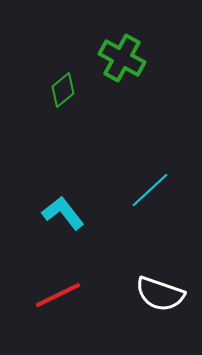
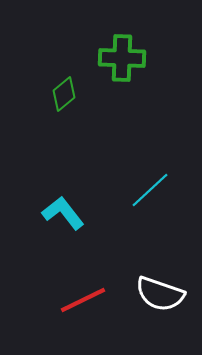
green cross: rotated 27 degrees counterclockwise
green diamond: moved 1 px right, 4 px down
red line: moved 25 px right, 5 px down
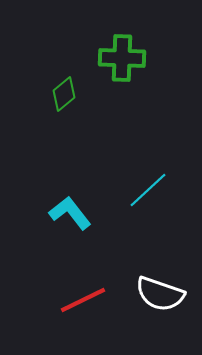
cyan line: moved 2 px left
cyan L-shape: moved 7 px right
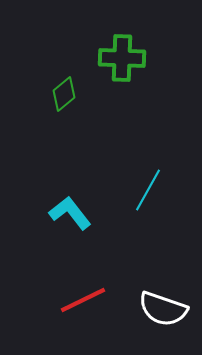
cyan line: rotated 18 degrees counterclockwise
white semicircle: moved 3 px right, 15 px down
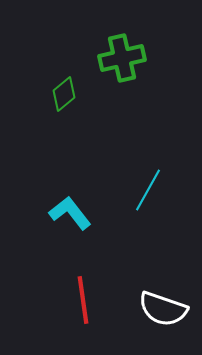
green cross: rotated 15 degrees counterclockwise
red line: rotated 72 degrees counterclockwise
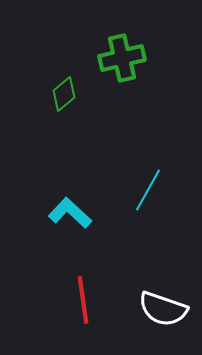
cyan L-shape: rotated 9 degrees counterclockwise
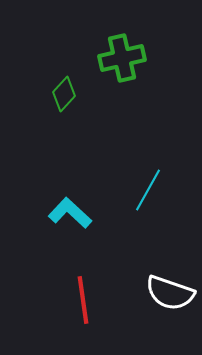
green diamond: rotated 8 degrees counterclockwise
white semicircle: moved 7 px right, 16 px up
